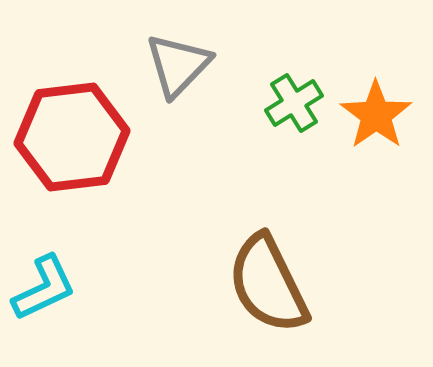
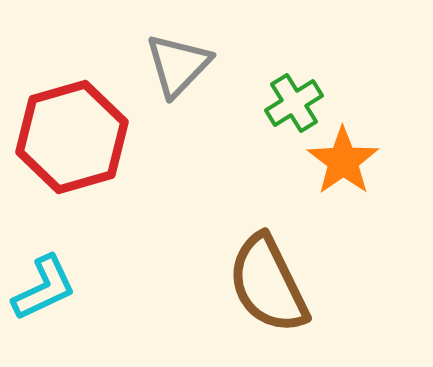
orange star: moved 33 px left, 46 px down
red hexagon: rotated 9 degrees counterclockwise
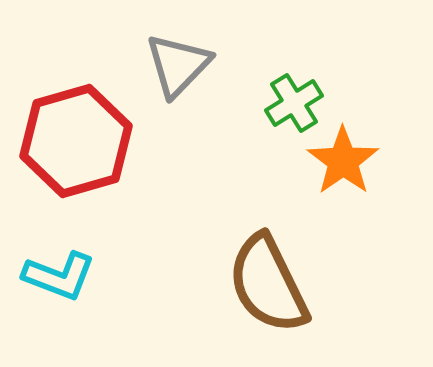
red hexagon: moved 4 px right, 4 px down
cyan L-shape: moved 15 px right, 12 px up; rotated 46 degrees clockwise
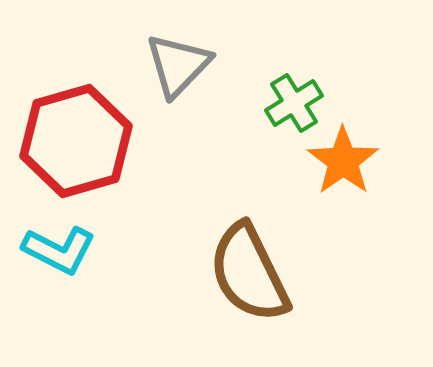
cyan L-shape: moved 26 px up; rotated 6 degrees clockwise
brown semicircle: moved 19 px left, 11 px up
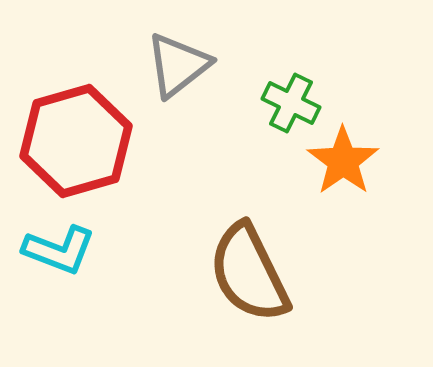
gray triangle: rotated 8 degrees clockwise
green cross: moved 3 px left; rotated 32 degrees counterclockwise
cyan L-shape: rotated 6 degrees counterclockwise
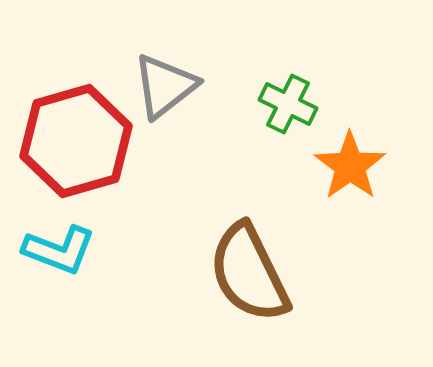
gray triangle: moved 13 px left, 21 px down
green cross: moved 3 px left, 1 px down
orange star: moved 7 px right, 5 px down
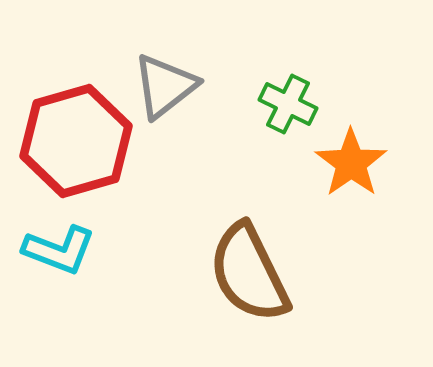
orange star: moved 1 px right, 3 px up
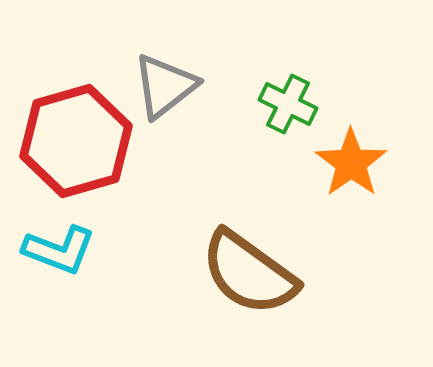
brown semicircle: rotated 28 degrees counterclockwise
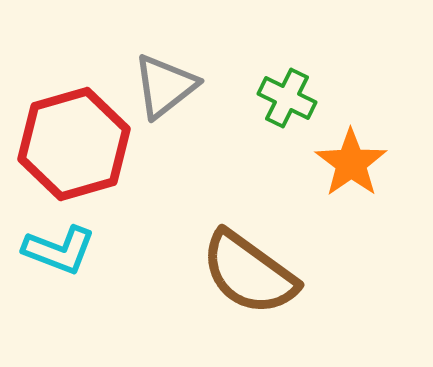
green cross: moved 1 px left, 6 px up
red hexagon: moved 2 px left, 3 px down
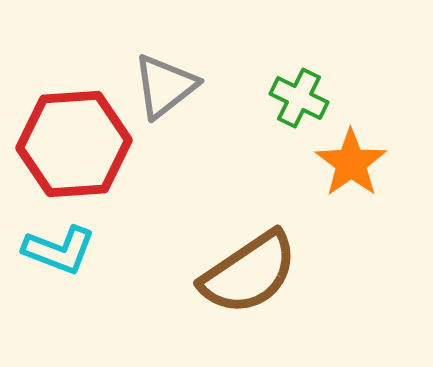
green cross: moved 12 px right
red hexagon: rotated 12 degrees clockwise
brown semicircle: rotated 70 degrees counterclockwise
